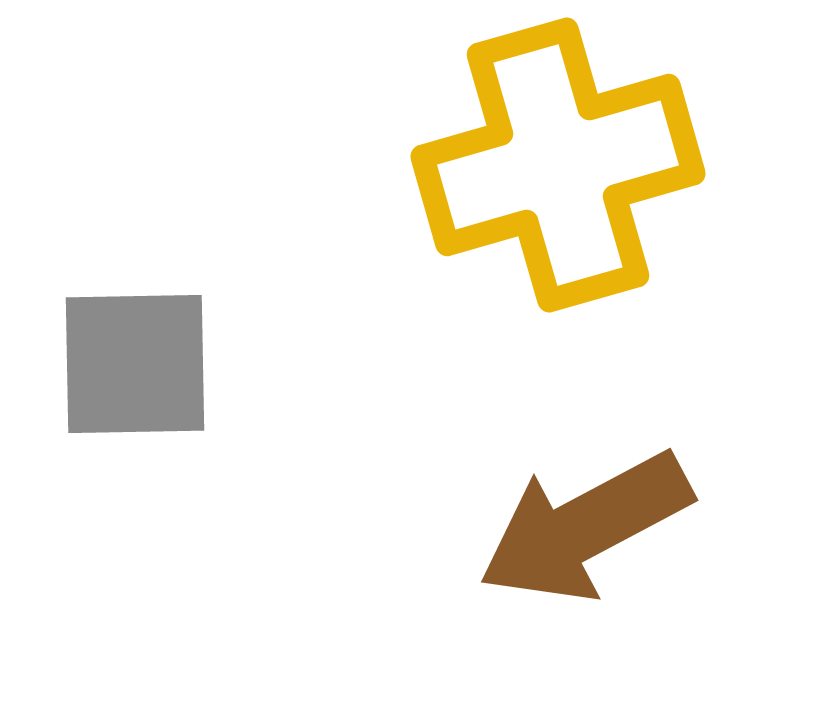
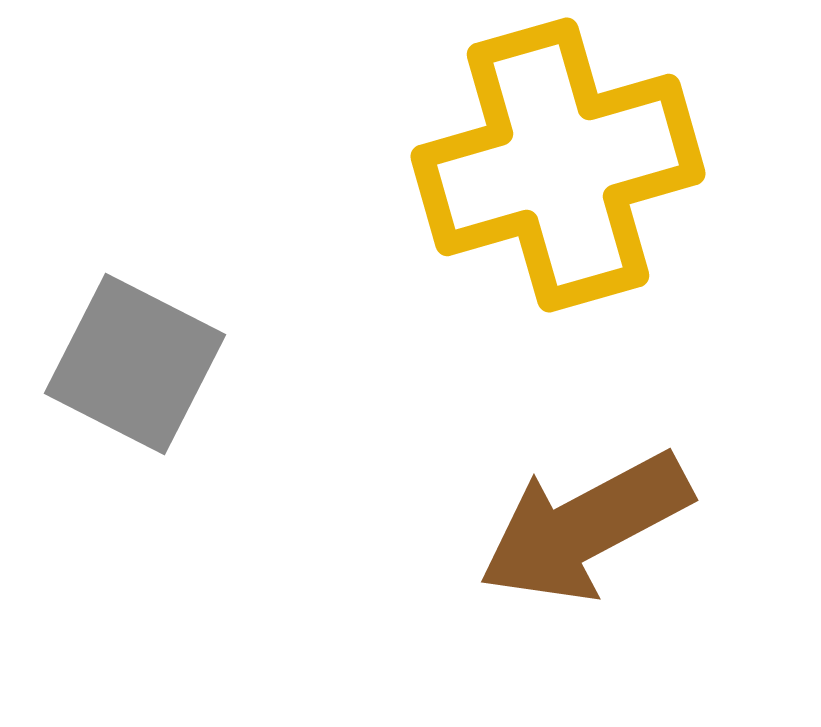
gray square: rotated 28 degrees clockwise
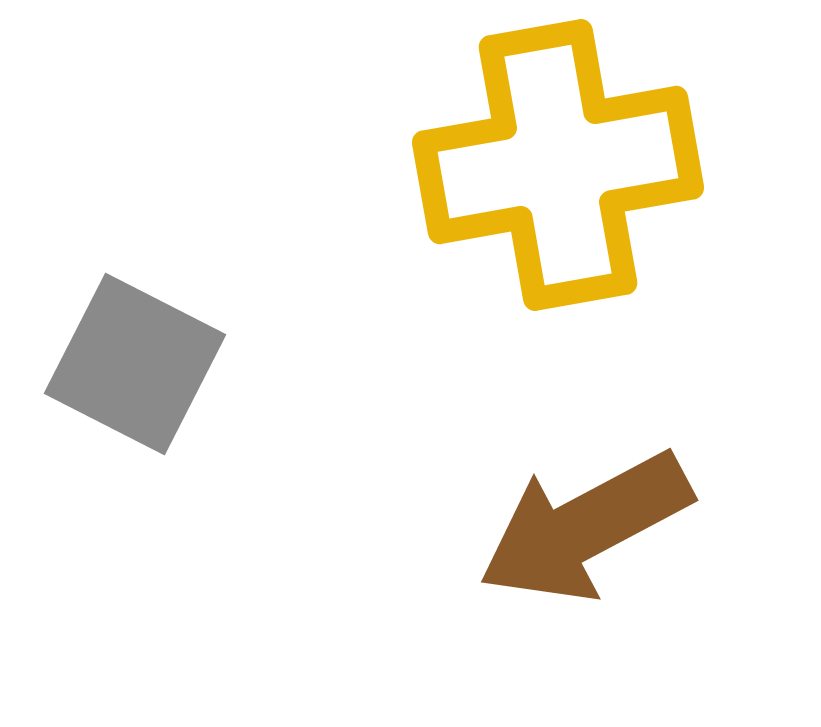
yellow cross: rotated 6 degrees clockwise
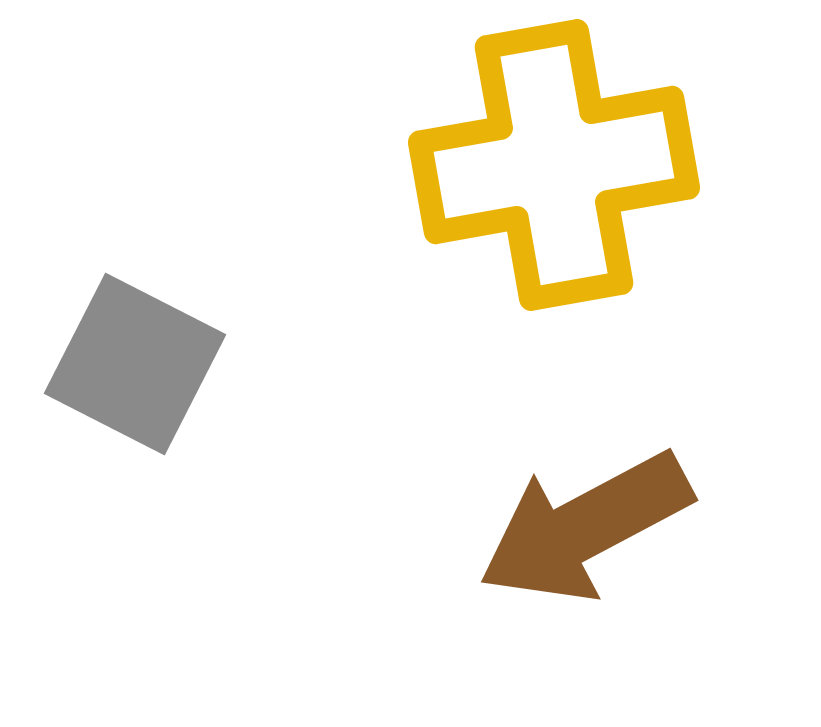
yellow cross: moved 4 px left
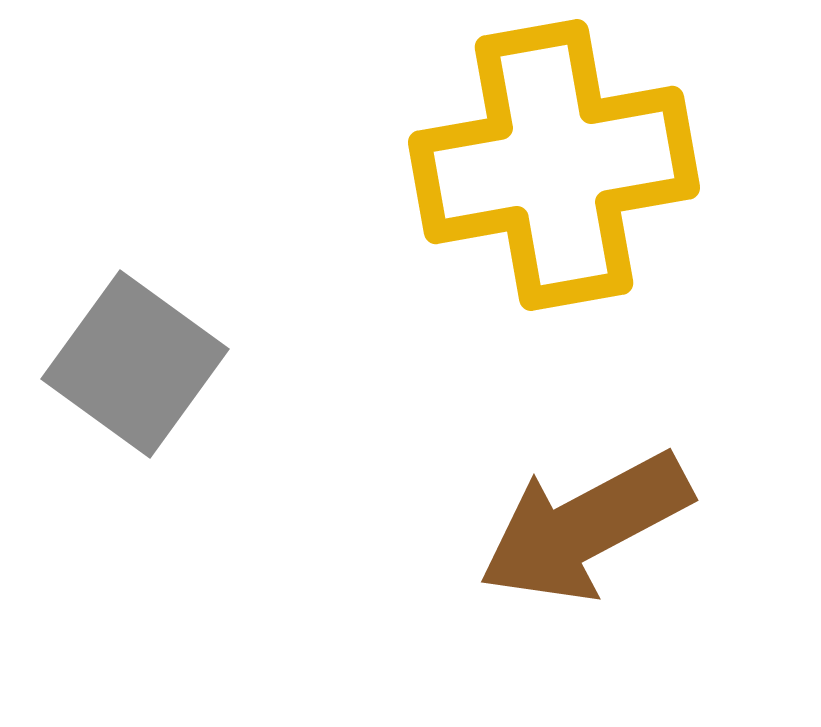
gray square: rotated 9 degrees clockwise
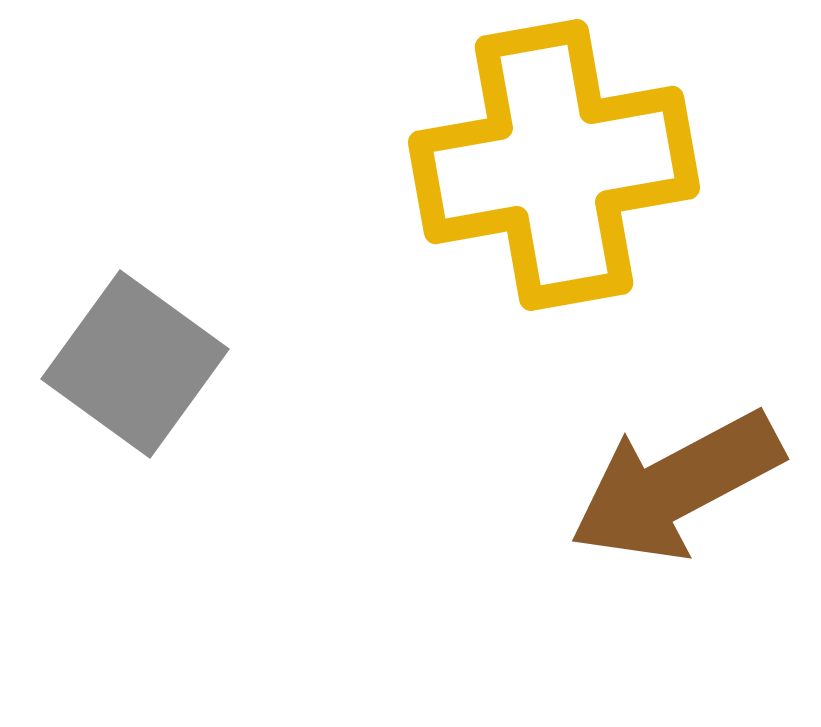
brown arrow: moved 91 px right, 41 px up
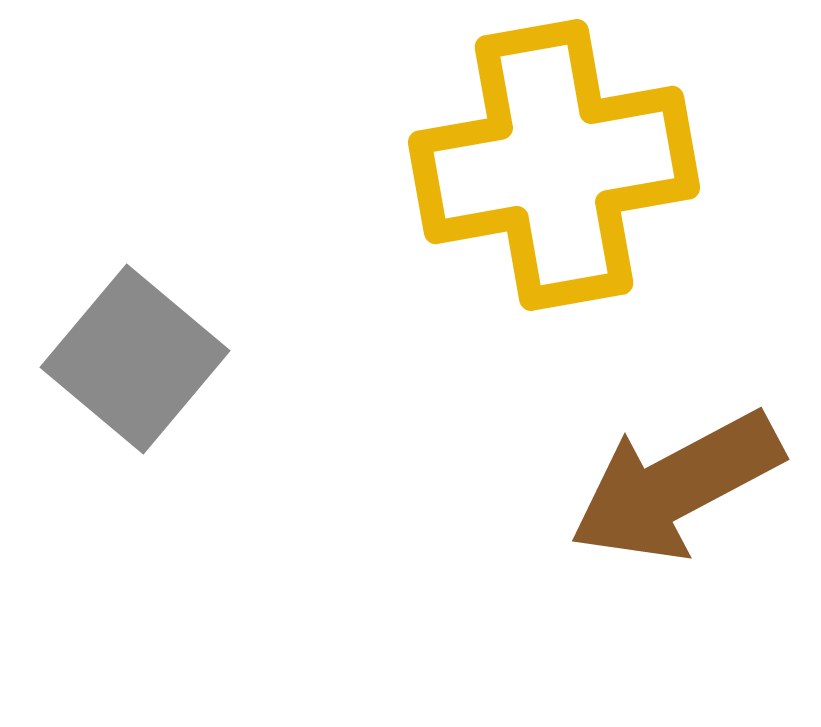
gray square: moved 5 px up; rotated 4 degrees clockwise
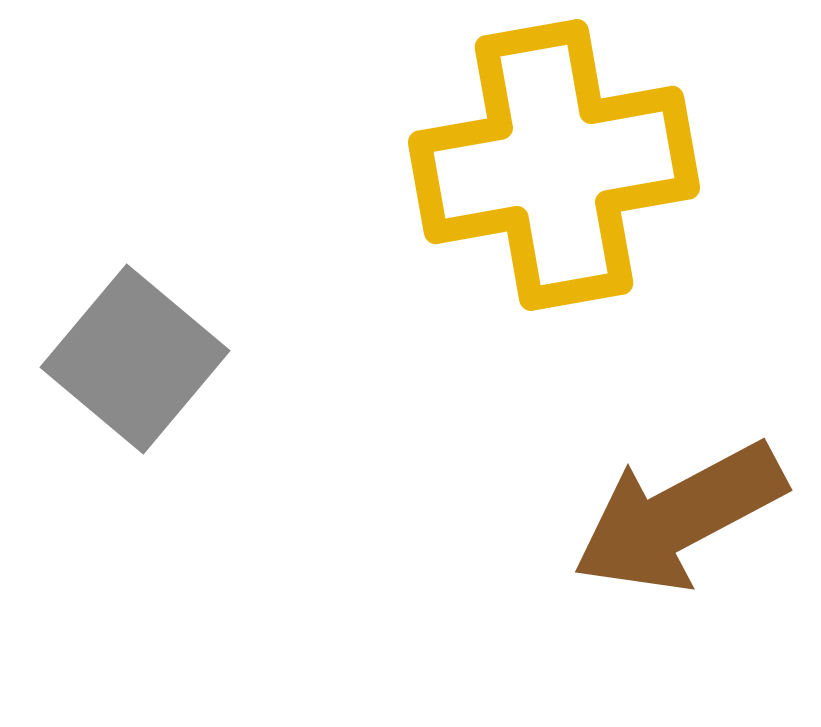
brown arrow: moved 3 px right, 31 px down
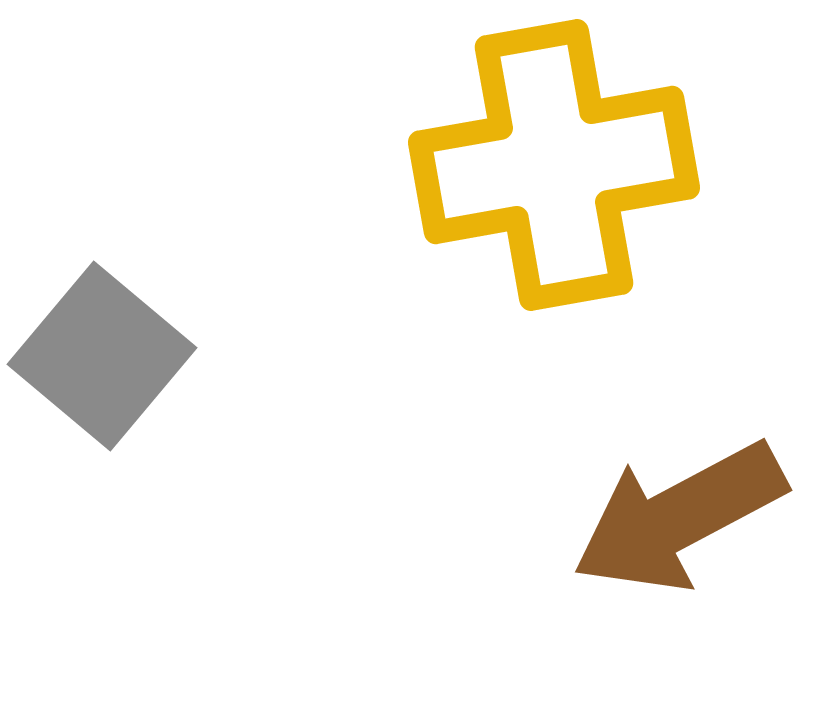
gray square: moved 33 px left, 3 px up
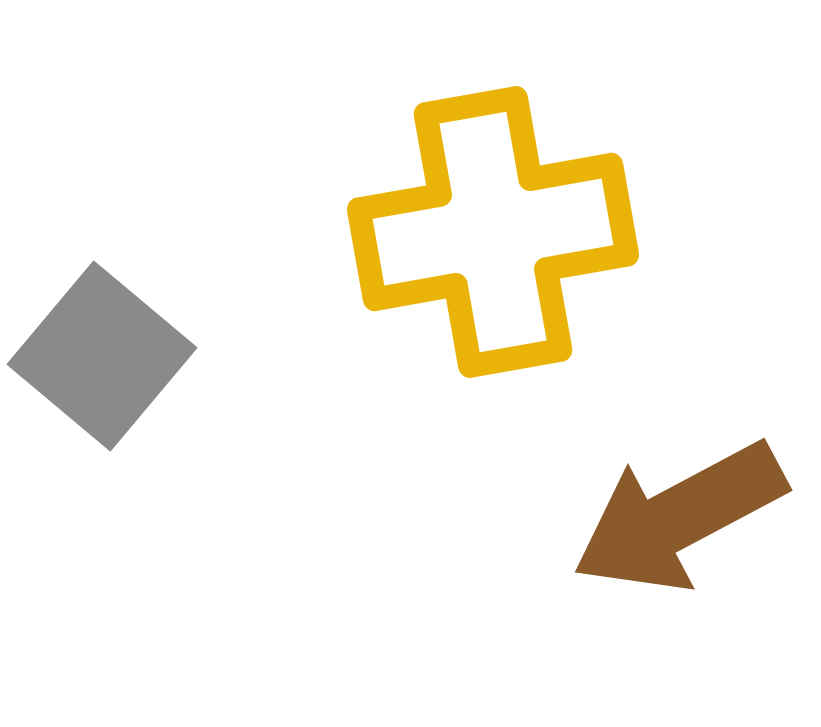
yellow cross: moved 61 px left, 67 px down
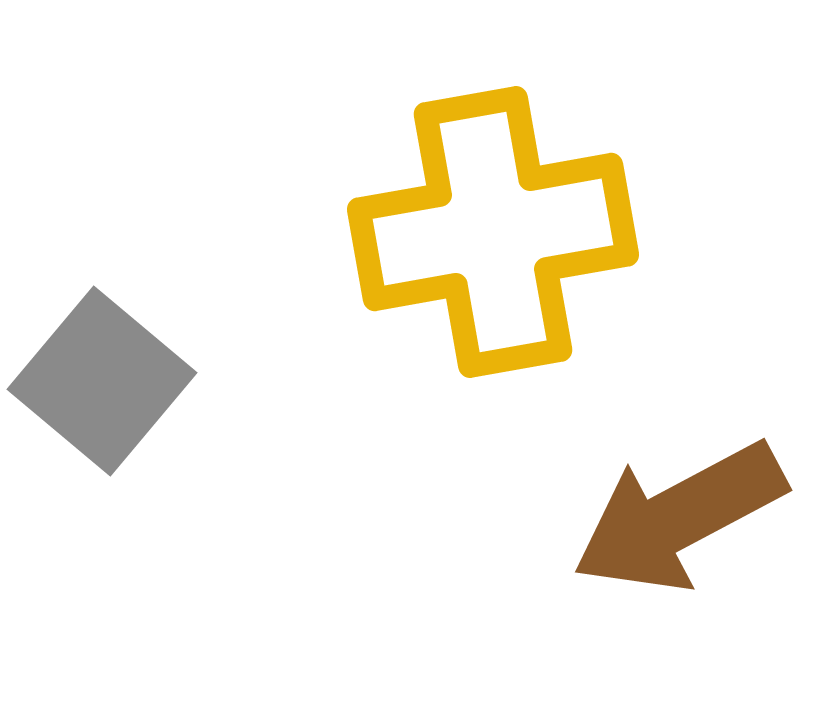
gray square: moved 25 px down
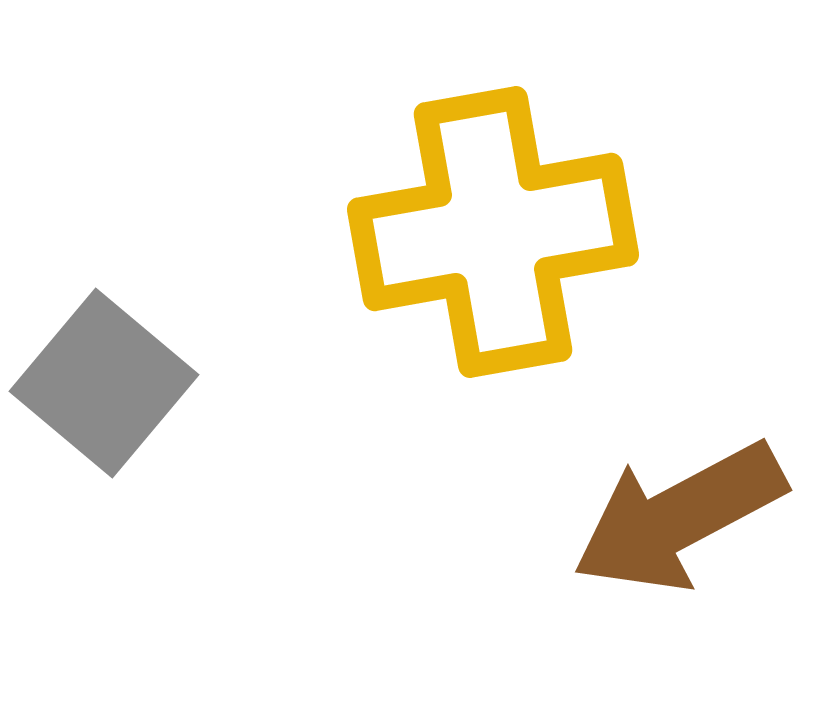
gray square: moved 2 px right, 2 px down
